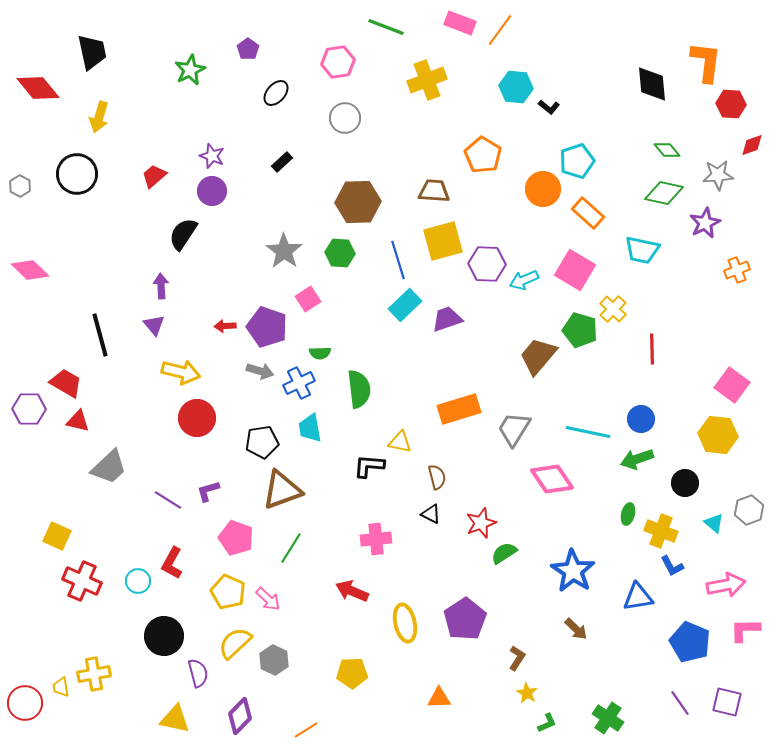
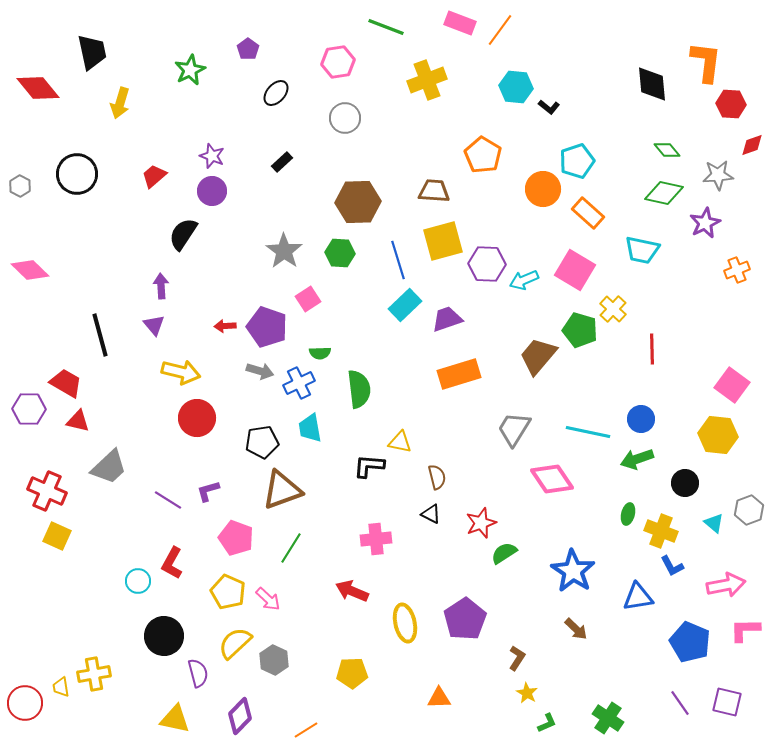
yellow arrow at (99, 117): moved 21 px right, 14 px up
orange rectangle at (459, 409): moved 35 px up
red cross at (82, 581): moved 35 px left, 90 px up
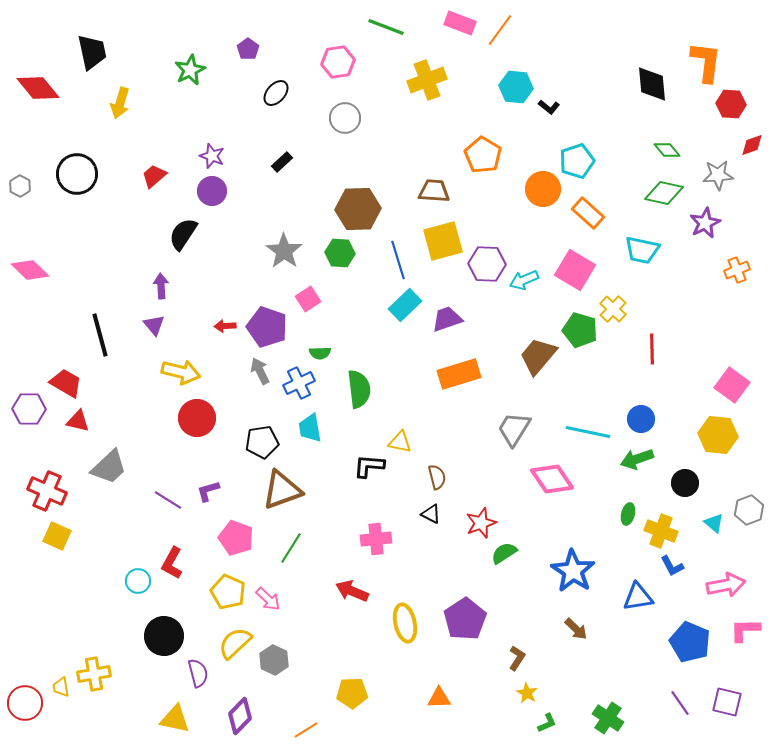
brown hexagon at (358, 202): moved 7 px down
gray arrow at (260, 371): rotated 132 degrees counterclockwise
yellow pentagon at (352, 673): moved 20 px down
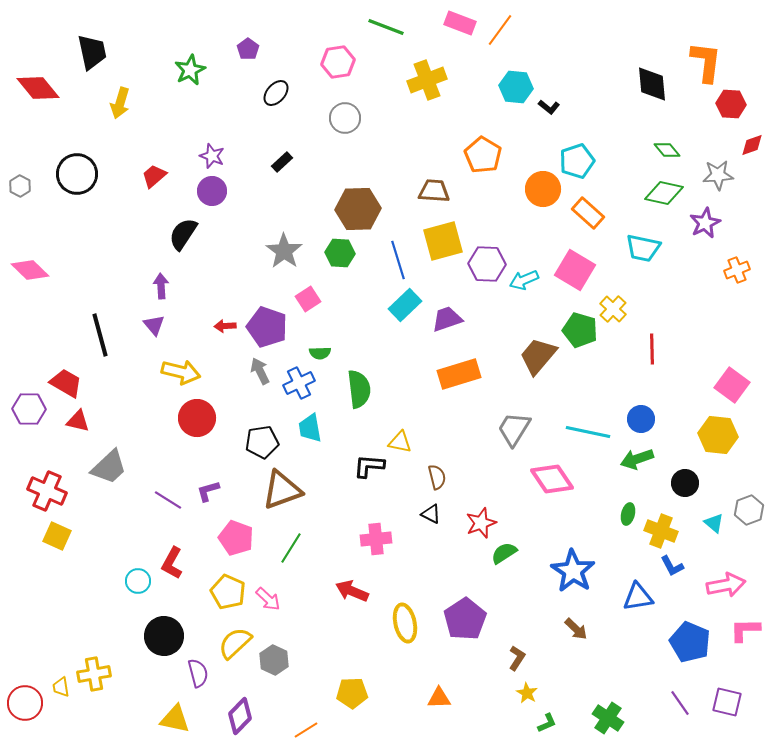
cyan trapezoid at (642, 250): moved 1 px right, 2 px up
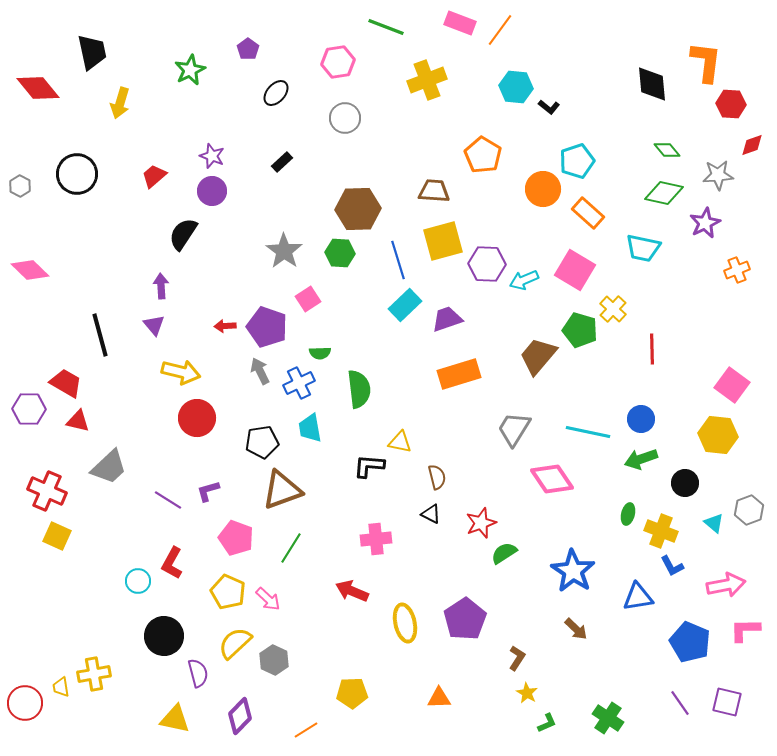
green arrow at (637, 459): moved 4 px right
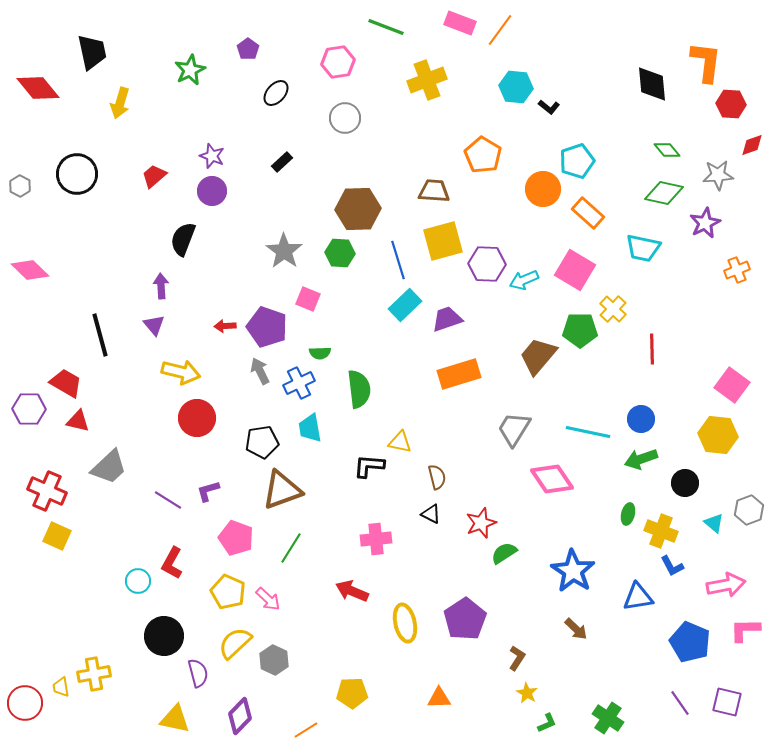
black semicircle at (183, 234): moved 5 px down; rotated 12 degrees counterclockwise
pink square at (308, 299): rotated 35 degrees counterclockwise
green pentagon at (580, 330): rotated 16 degrees counterclockwise
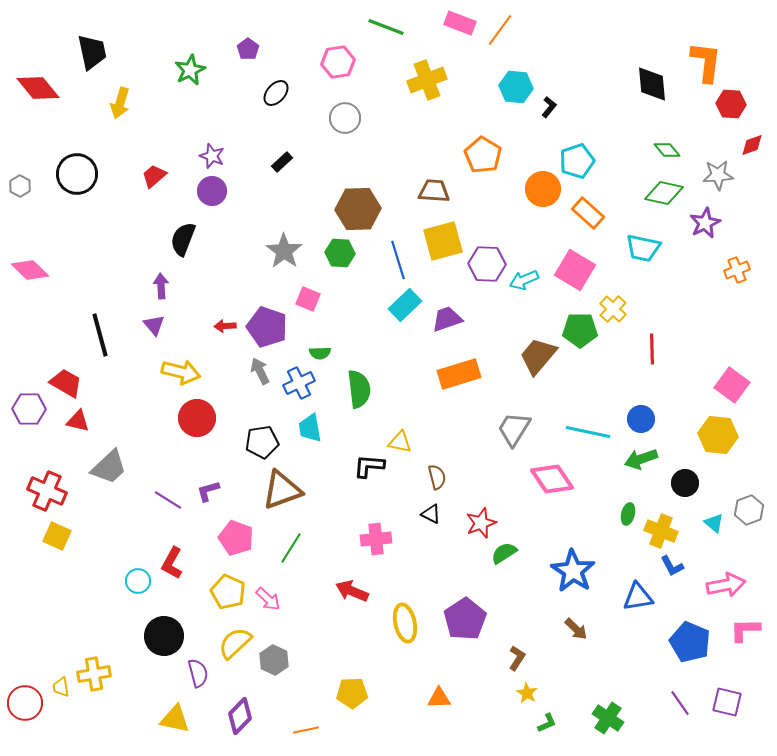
black L-shape at (549, 107): rotated 90 degrees counterclockwise
orange line at (306, 730): rotated 20 degrees clockwise
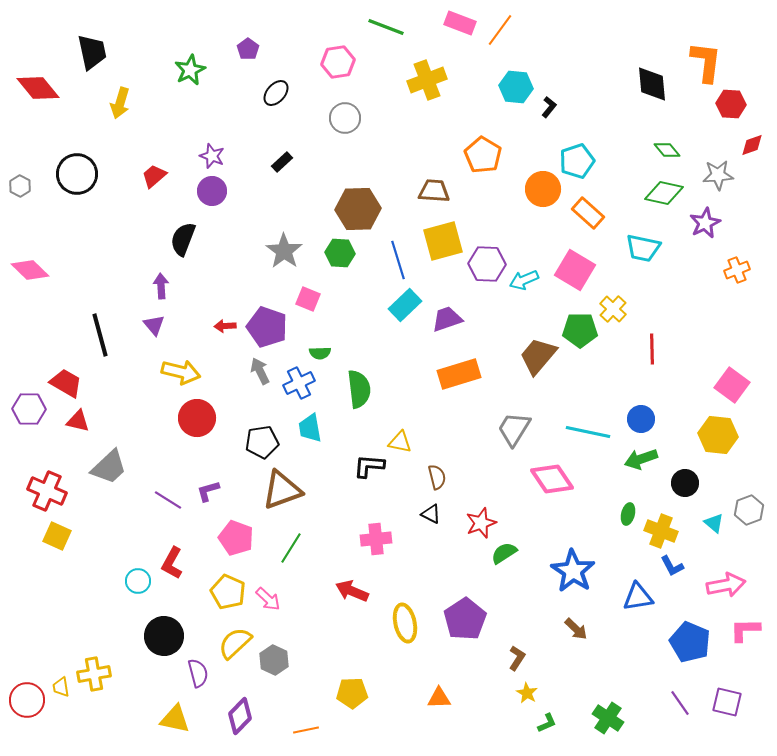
red circle at (25, 703): moved 2 px right, 3 px up
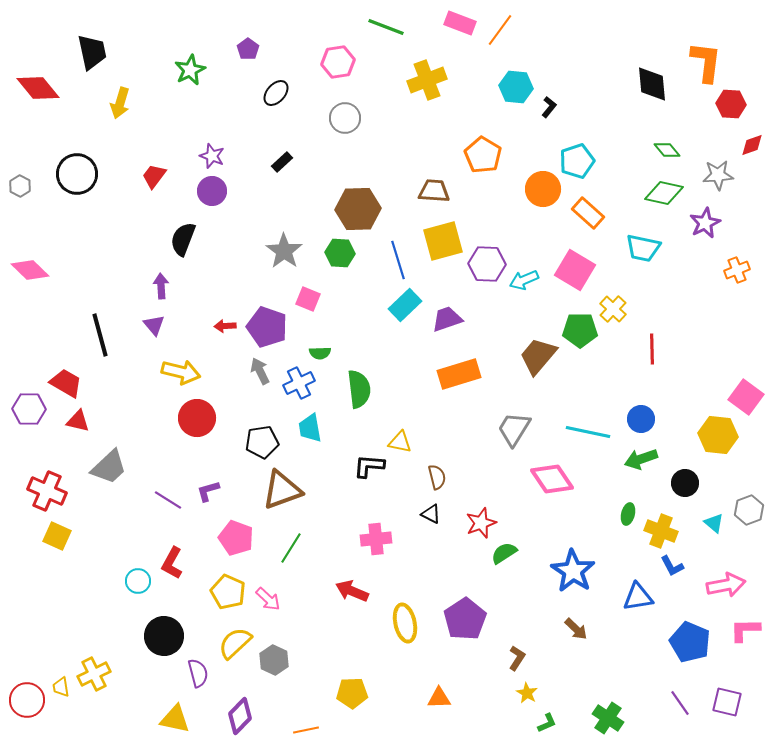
red trapezoid at (154, 176): rotated 12 degrees counterclockwise
pink square at (732, 385): moved 14 px right, 12 px down
yellow cross at (94, 674): rotated 16 degrees counterclockwise
